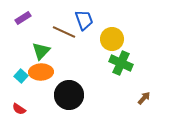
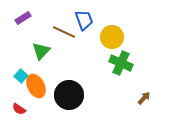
yellow circle: moved 2 px up
orange ellipse: moved 5 px left, 14 px down; rotated 65 degrees clockwise
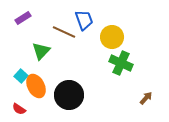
brown arrow: moved 2 px right
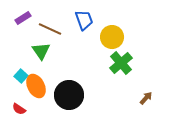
brown line: moved 14 px left, 3 px up
green triangle: rotated 18 degrees counterclockwise
green cross: rotated 25 degrees clockwise
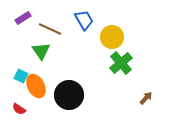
blue trapezoid: rotated 10 degrees counterclockwise
cyan square: rotated 16 degrees counterclockwise
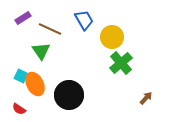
orange ellipse: moved 1 px left, 2 px up
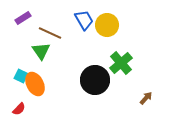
brown line: moved 4 px down
yellow circle: moved 5 px left, 12 px up
black circle: moved 26 px right, 15 px up
red semicircle: rotated 80 degrees counterclockwise
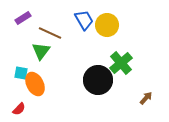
green triangle: rotated 12 degrees clockwise
cyan square: moved 3 px up; rotated 16 degrees counterclockwise
black circle: moved 3 px right
